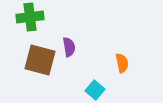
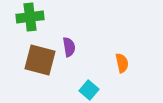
cyan square: moved 6 px left
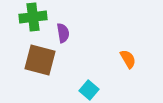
green cross: moved 3 px right
purple semicircle: moved 6 px left, 14 px up
orange semicircle: moved 6 px right, 4 px up; rotated 18 degrees counterclockwise
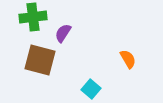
purple semicircle: rotated 138 degrees counterclockwise
cyan square: moved 2 px right, 1 px up
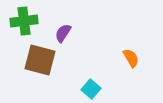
green cross: moved 9 px left, 4 px down
orange semicircle: moved 3 px right, 1 px up
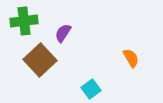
brown square: rotated 32 degrees clockwise
cyan square: rotated 12 degrees clockwise
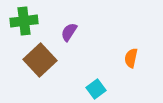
purple semicircle: moved 6 px right, 1 px up
orange semicircle: rotated 138 degrees counterclockwise
cyan square: moved 5 px right
